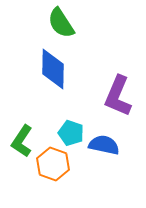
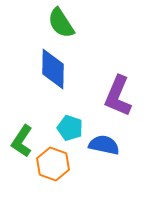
cyan pentagon: moved 1 px left, 5 px up
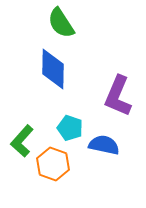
green L-shape: rotated 8 degrees clockwise
